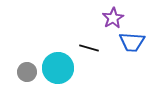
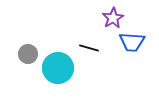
gray circle: moved 1 px right, 18 px up
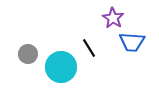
purple star: rotated 10 degrees counterclockwise
black line: rotated 42 degrees clockwise
cyan circle: moved 3 px right, 1 px up
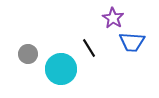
cyan circle: moved 2 px down
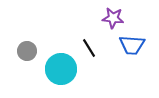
purple star: rotated 25 degrees counterclockwise
blue trapezoid: moved 3 px down
gray circle: moved 1 px left, 3 px up
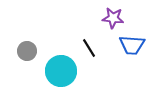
cyan circle: moved 2 px down
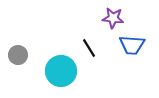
gray circle: moved 9 px left, 4 px down
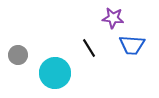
cyan circle: moved 6 px left, 2 px down
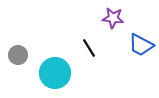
blue trapezoid: moved 9 px right; rotated 24 degrees clockwise
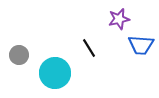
purple star: moved 6 px right, 1 px down; rotated 20 degrees counterclockwise
blue trapezoid: rotated 24 degrees counterclockwise
gray circle: moved 1 px right
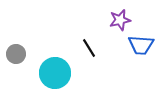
purple star: moved 1 px right, 1 px down
gray circle: moved 3 px left, 1 px up
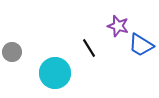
purple star: moved 2 px left, 6 px down; rotated 30 degrees clockwise
blue trapezoid: rotated 28 degrees clockwise
gray circle: moved 4 px left, 2 px up
